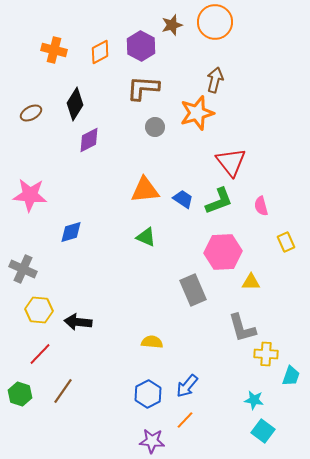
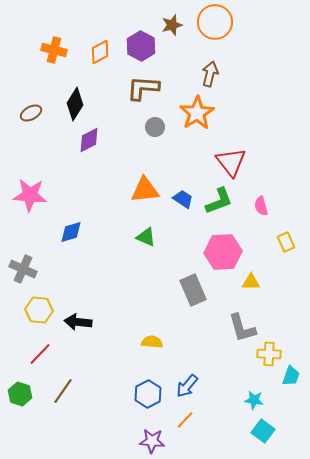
brown arrow: moved 5 px left, 6 px up
orange star: rotated 16 degrees counterclockwise
yellow cross: moved 3 px right
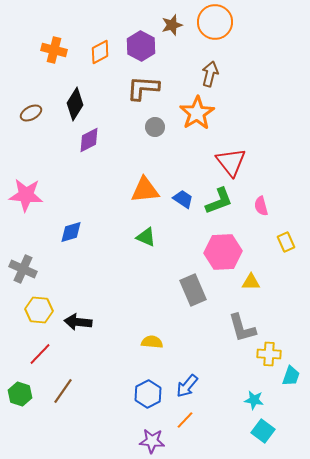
pink star: moved 4 px left
